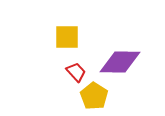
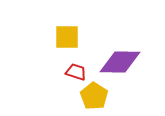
red trapezoid: rotated 30 degrees counterclockwise
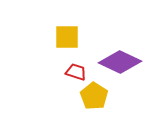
purple diamond: rotated 24 degrees clockwise
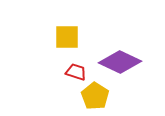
yellow pentagon: moved 1 px right
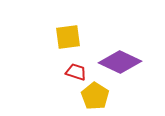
yellow square: moved 1 px right; rotated 8 degrees counterclockwise
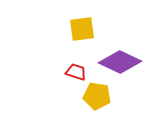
yellow square: moved 14 px right, 8 px up
yellow pentagon: moved 2 px right; rotated 24 degrees counterclockwise
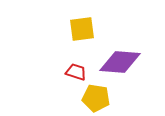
purple diamond: rotated 21 degrees counterclockwise
yellow pentagon: moved 1 px left, 2 px down
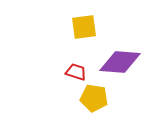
yellow square: moved 2 px right, 2 px up
yellow pentagon: moved 2 px left
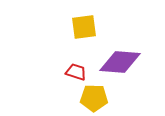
yellow pentagon: rotated 8 degrees counterclockwise
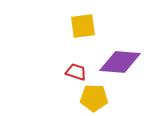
yellow square: moved 1 px left, 1 px up
